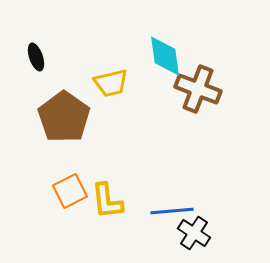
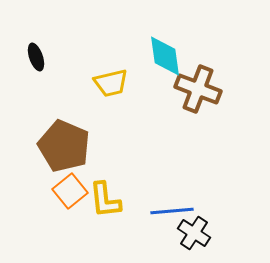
brown pentagon: moved 29 px down; rotated 12 degrees counterclockwise
orange square: rotated 12 degrees counterclockwise
yellow L-shape: moved 2 px left, 1 px up
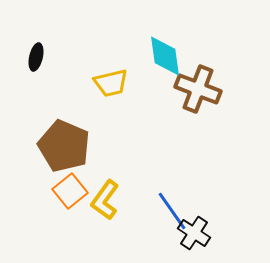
black ellipse: rotated 32 degrees clockwise
yellow L-shape: rotated 42 degrees clockwise
blue line: rotated 60 degrees clockwise
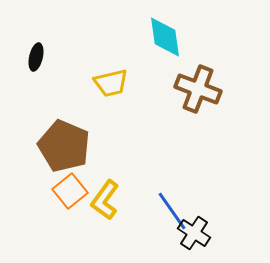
cyan diamond: moved 19 px up
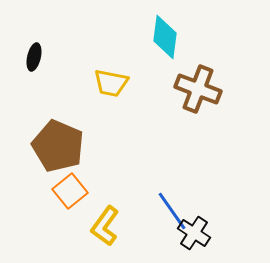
cyan diamond: rotated 15 degrees clockwise
black ellipse: moved 2 px left
yellow trapezoid: rotated 24 degrees clockwise
brown pentagon: moved 6 px left
yellow L-shape: moved 26 px down
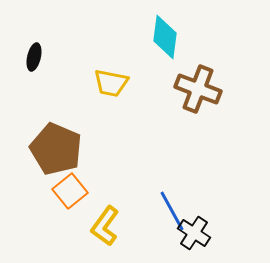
brown pentagon: moved 2 px left, 3 px down
blue line: rotated 6 degrees clockwise
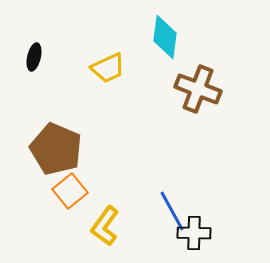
yellow trapezoid: moved 3 px left, 15 px up; rotated 36 degrees counterclockwise
black cross: rotated 32 degrees counterclockwise
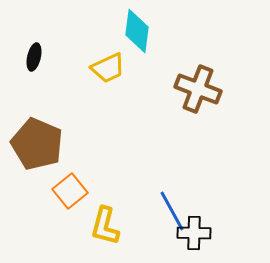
cyan diamond: moved 28 px left, 6 px up
brown pentagon: moved 19 px left, 5 px up
yellow L-shape: rotated 21 degrees counterclockwise
